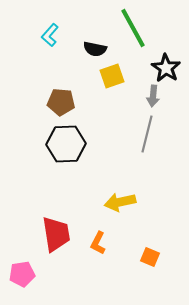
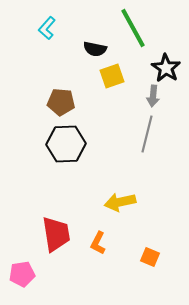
cyan L-shape: moved 3 px left, 7 px up
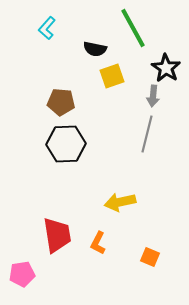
red trapezoid: moved 1 px right, 1 px down
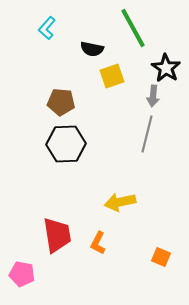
black semicircle: moved 3 px left
orange square: moved 11 px right
pink pentagon: rotated 20 degrees clockwise
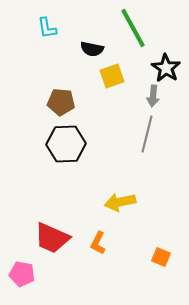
cyan L-shape: rotated 50 degrees counterclockwise
red trapezoid: moved 5 px left, 3 px down; rotated 123 degrees clockwise
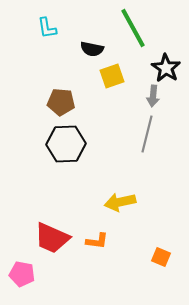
orange L-shape: moved 1 px left, 2 px up; rotated 110 degrees counterclockwise
